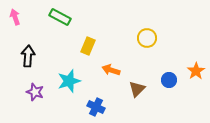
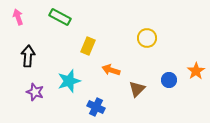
pink arrow: moved 3 px right
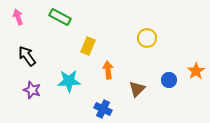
black arrow: moved 1 px left; rotated 40 degrees counterclockwise
orange arrow: moved 3 px left; rotated 66 degrees clockwise
cyan star: rotated 15 degrees clockwise
purple star: moved 3 px left, 2 px up
blue cross: moved 7 px right, 2 px down
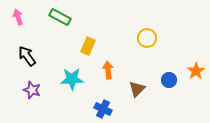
cyan star: moved 3 px right, 2 px up
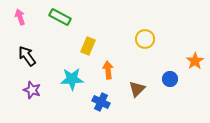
pink arrow: moved 2 px right
yellow circle: moved 2 px left, 1 px down
orange star: moved 1 px left, 10 px up
blue circle: moved 1 px right, 1 px up
blue cross: moved 2 px left, 7 px up
